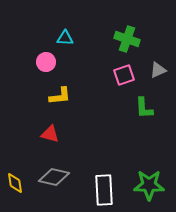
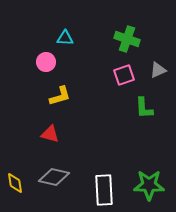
yellow L-shape: rotated 10 degrees counterclockwise
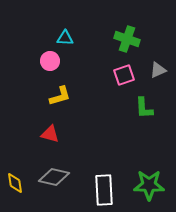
pink circle: moved 4 px right, 1 px up
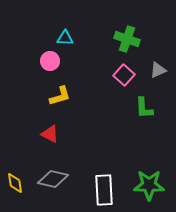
pink square: rotated 30 degrees counterclockwise
red triangle: rotated 12 degrees clockwise
gray diamond: moved 1 px left, 2 px down
